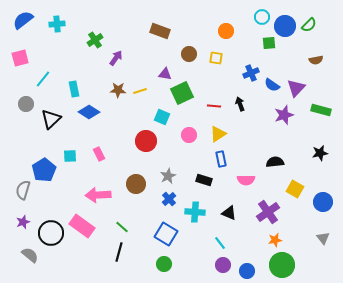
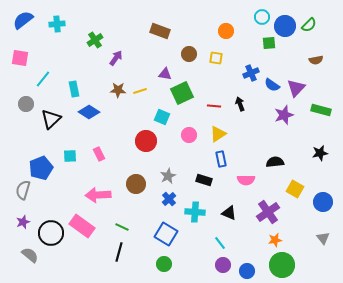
pink square at (20, 58): rotated 24 degrees clockwise
blue pentagon at (44, 170): moved 3 px left, 2 px up; rotated 10 degrees clockwise
green line at (122, 227): rotated 16 degrees counterclockwise
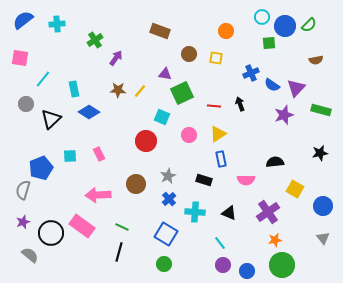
yellow line at (140, 91): rotated 32 degrees counterclockwise
blue circle at (323, 202): moved 4 px down
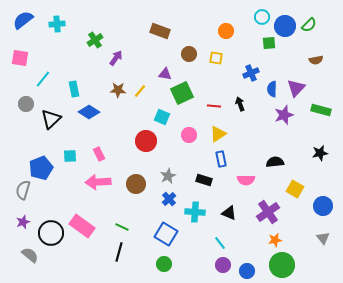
blue semicircle at (272, 85): moved 4 px down; rotated 56 degrees clockwise
pink arrow at (98, 195): moved 13 px up
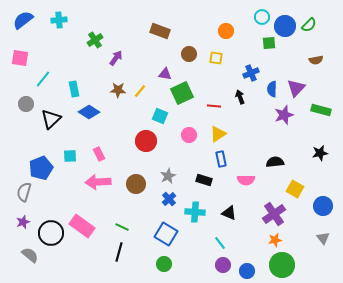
cyan cross at (57, 24): moved 2 px right, 4 px up
black arrow at (240, 104): moved 7 px up
cyan square at (162, 117): moved 2 px left, 1 px up
gray semicircle at (23, 190): moved 1 px right, 2 px down
purple cross at (268, 212): moved 6 px right, 2 px down
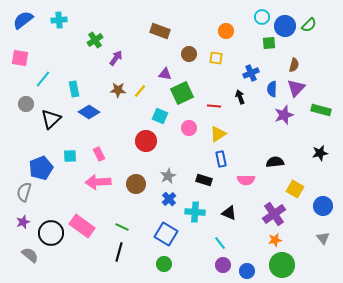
brown semicircle at (316, 60): moved 22 px left, 5 px down; rotated 64 degrees counterclockwise
pink circle at (189, 135): moved 7 px up
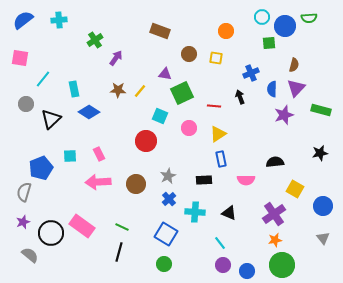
green semicircle at (309, 25): moved 7 px up; rotated 42 degrees clockwise
black rectangle at (204, 180): rotated 21 degrees counterclockwise
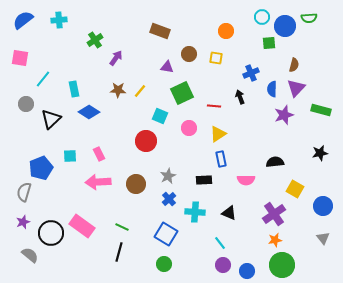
purple triangle at (165, 74): moved 2 px right, 7 px up
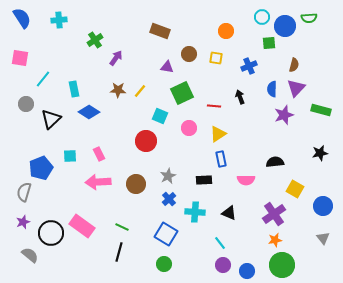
blue semicircle at (23, 20): moved 1 px left, 2 px up; rotated 95 degrees clockwise
blue cross at (251, 73): moved 2 px left, 7 px up
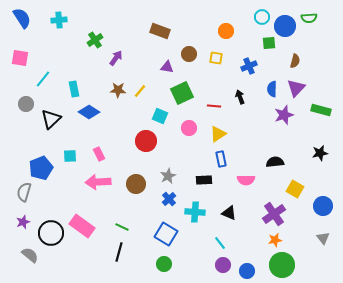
brown semicircle at (294, 65): moved 1 px right, 4 px up
